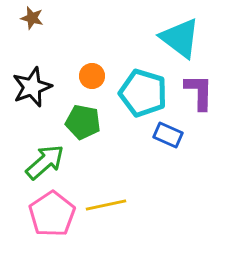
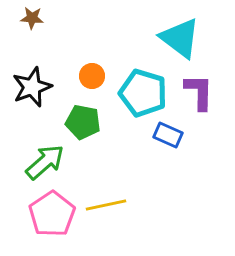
brown star: rotated 10 degrees counterclockwise
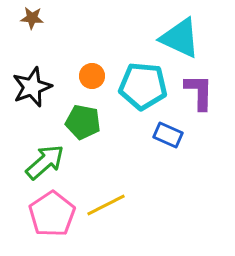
cyan triangle: rotated 12 degrees counterclockwise
cyan pentagon: moved 7 px up; rotated 12 degrees counterclockwise
yellow line: rotated 15 degrees counterclockwise
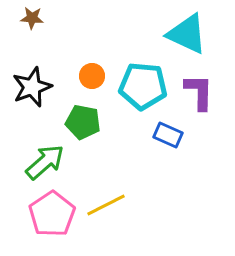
cyan triangle: moved 7 px right, 4 px up
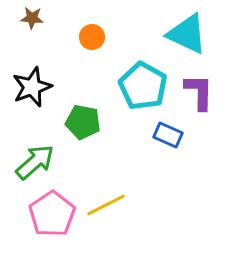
orange circle: moved 39 px up
cyan pentagon: rotated 24 degrees clockwise
green arrow: moved 10 px left
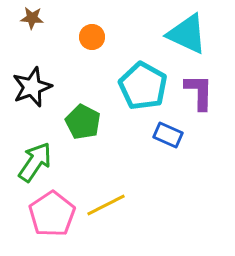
green pentagon: rotated 16 degrees clockwise
green arrow: rotated 15 degrees counterclockwise
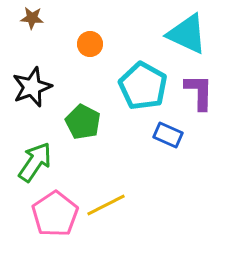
orange circle: moved 2 px left, 7 px down
pink pentagon: moved 3 px right
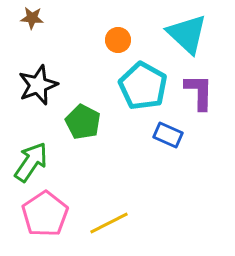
cyan triangle: rotated 18 degrees clockwise
orange circle: moved 28 px right, 4 px up
black star: moved 6 px right, 2 px up
green arrow: moved 4 px left
yellow line: moved 3 px right, 18 px down
pink pentagon: moved 10 px left
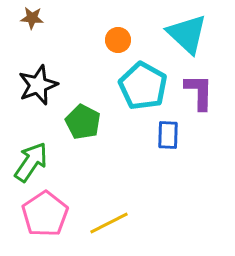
blue rectangle: rotated 68 degrees clockwise
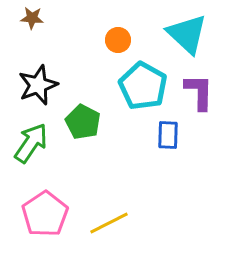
green arrow: moved 19 px up
